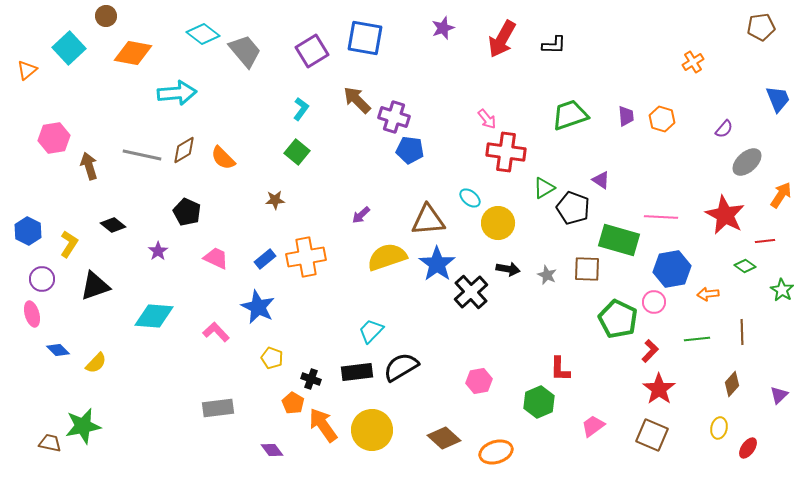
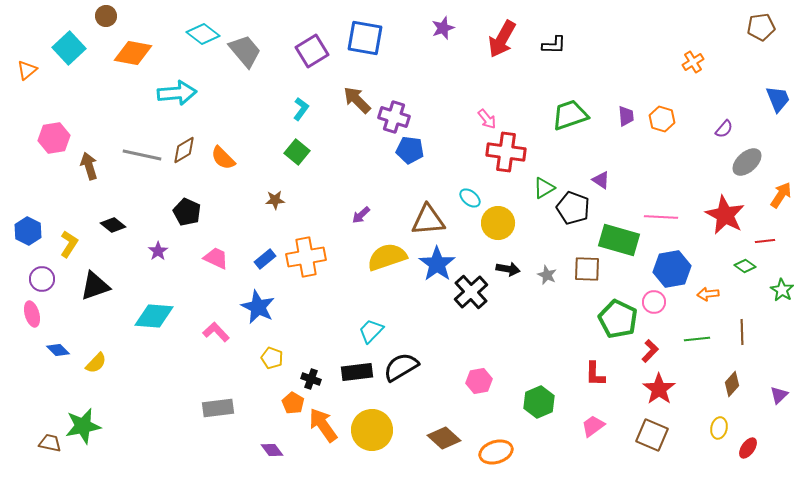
red L-shape at (560, 369): moved 35 px right, 5 px down
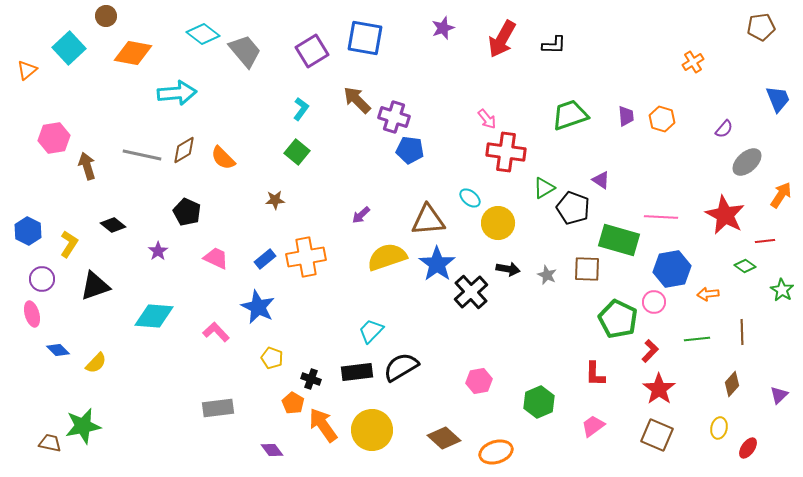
brown arrow at (89, 166): moved 2 px left
brown square at (652, 435): moved 5 px right
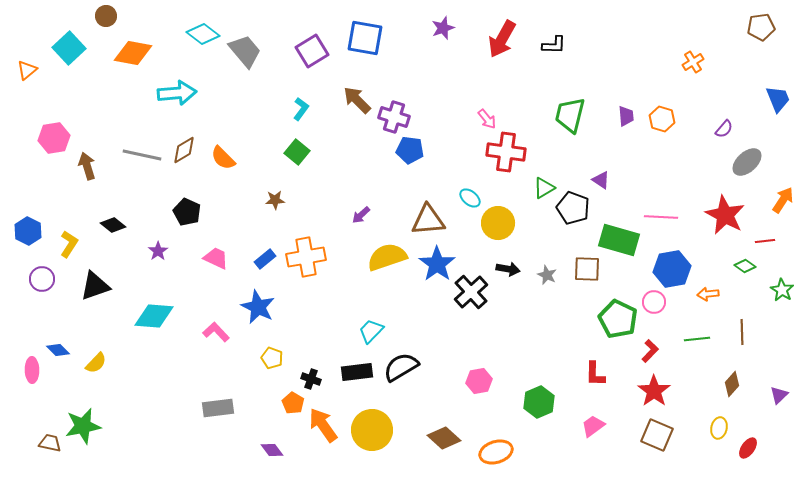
green trapezoid at (570, 115): rotated 57 degrees counterclockwise
orange arrow at (781, 195): moved 2 px right, 5 px down
pink ellipse at (32, 314): moved 56 px down; rotated 15 degrees clockwise
red star at (659, 389): moved 5 px left, 2 px down
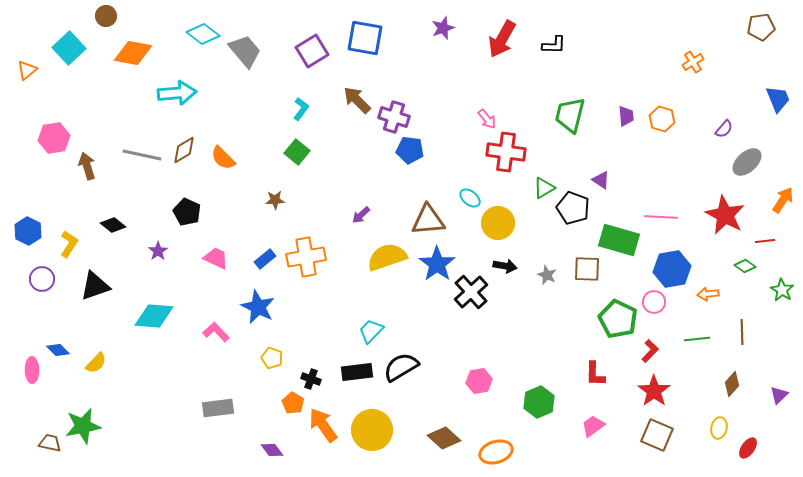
black arrow at (508, 269): moved 3 px left, 3 px up
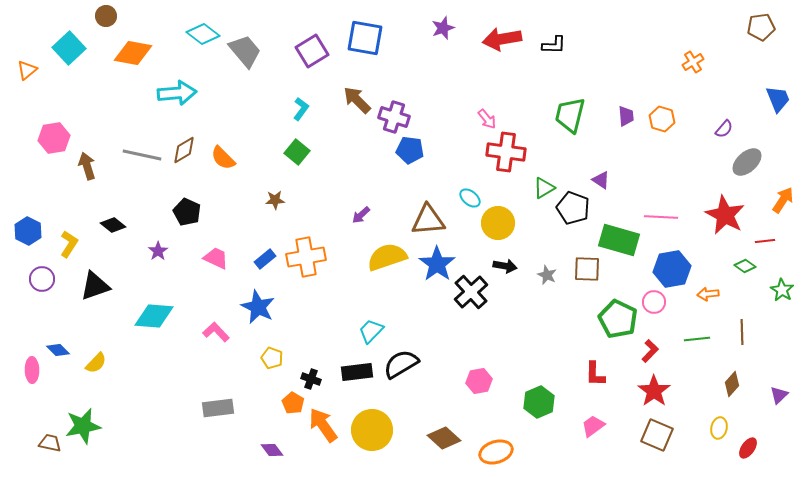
red arrow at (502, 39): rotated 51 degrees clockwise
black semicircle at (401, 367): moved 3 px up
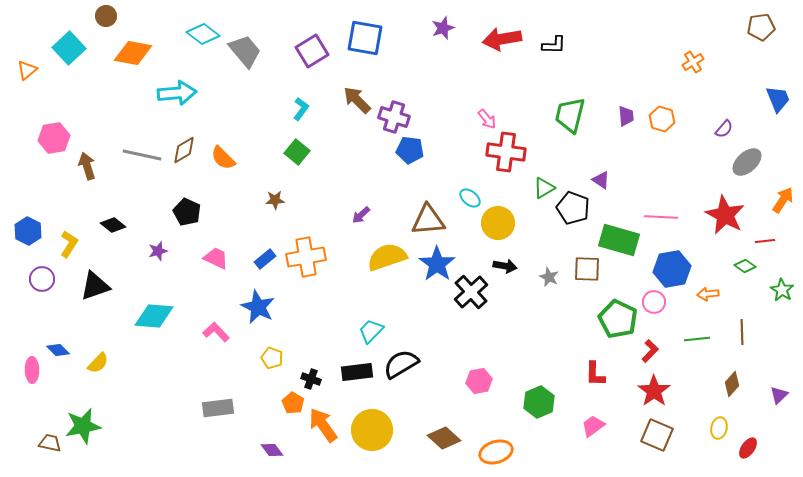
purple star at (158, 251): rotated 18 degrees clockwise
gray star at (547, 275): moved 2 px right, 2 px down
yellow semicircle at (96, 363): moved 2 px right
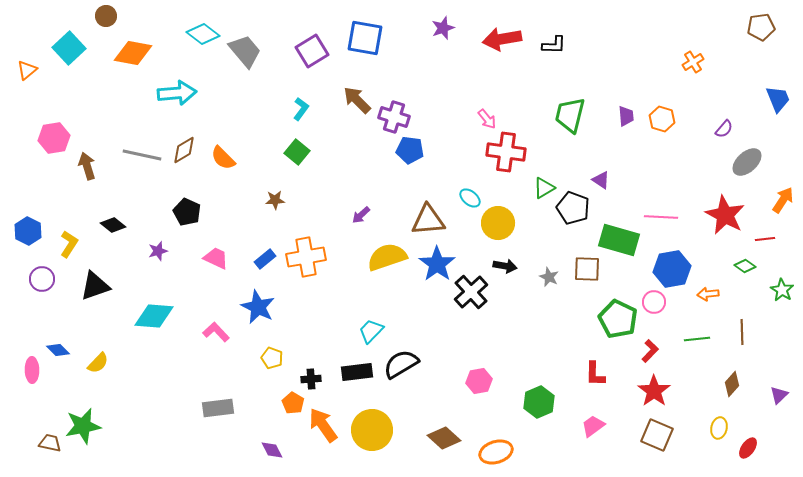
red line at (765, 241): moved 2 px up
black cross at (311, 379): rotated 24 degrees counterclockwise
purple diamond at (272, 450): rotated 10 degrees clockwise
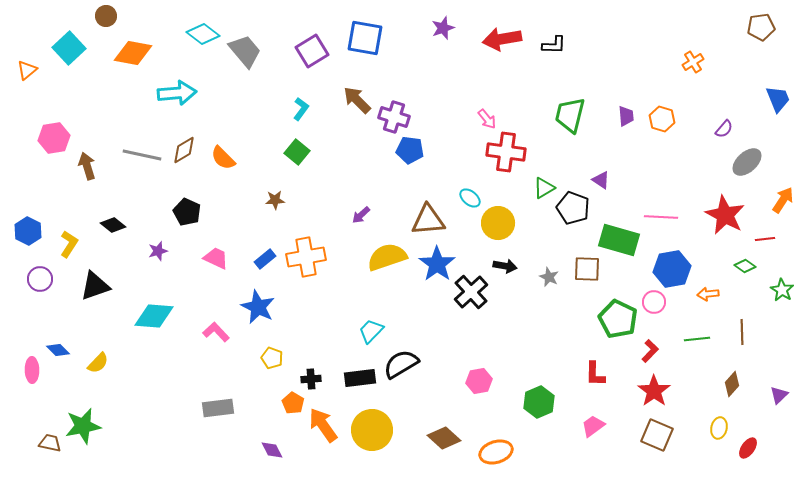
purple circle at (42, 279): moved 2 px left
black rectangle at (357, 372): moved 3 px right, 6 px down
